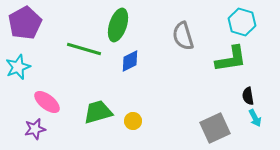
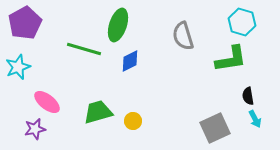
cyan arrow: moved 1 px down
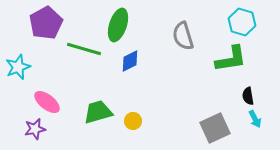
purple pentagon: moved 21 px right
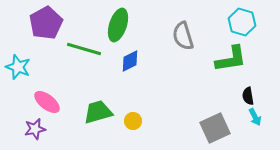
cyan star: rotated 30 degrees counterclockwise
cyan arrow: moved 2 px up
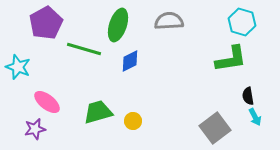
gray semicircle: moved 14 px left, 15 px up; rotated 104 degrees clockwise
gray square: rotated 12 degrees counterclockwise
